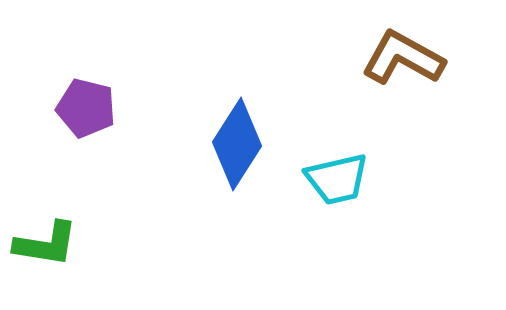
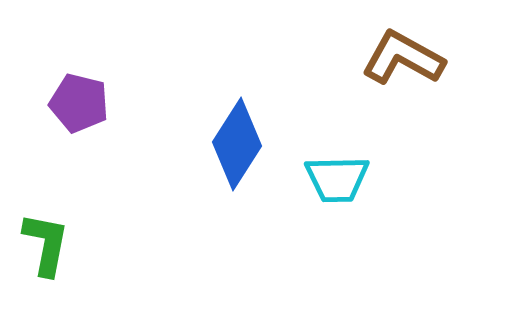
purple pentagon: moved 7 px left, 5 px up
cyan trapezoid: rotated 12 degrees clockwise
green L-shape: rotated 88 degrees counterclockwise
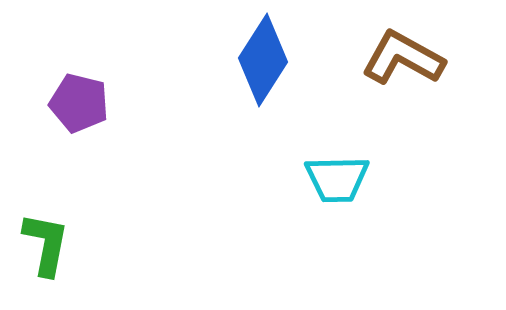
blue diamond: moved 26 px right, 84 px up
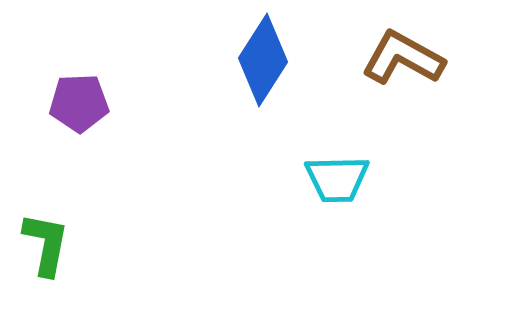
purple pentagon: rotated 16 degrees counterclockwise
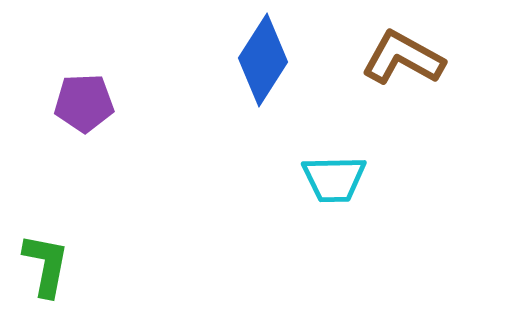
purple pentagon: moved 5 px right
cyan trapezoid: moved 3 px left
green L-shape: moved 21 px down
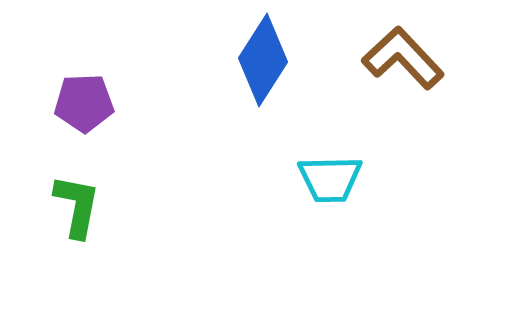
brown L-shape: rotated 18 degrees clockwise
cyan trapezoid: moved 4 px left
green L-shape: moved 31 px right, 59 px up
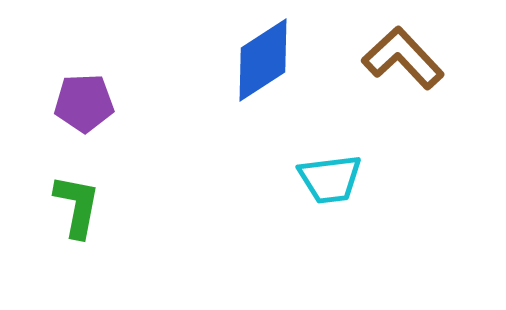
blue diamond: rotated 24 degrees clockwise
cyan trapezoid: rotated 6 degrees counterclockwise
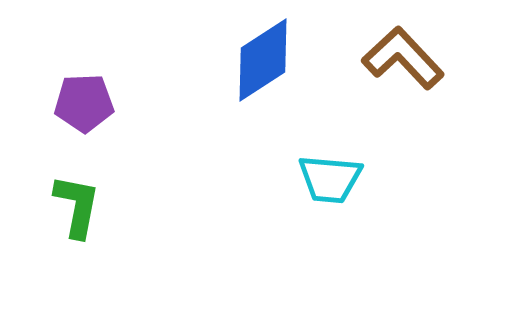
cyan trapezoid: rotated 12 degrees clockwise
